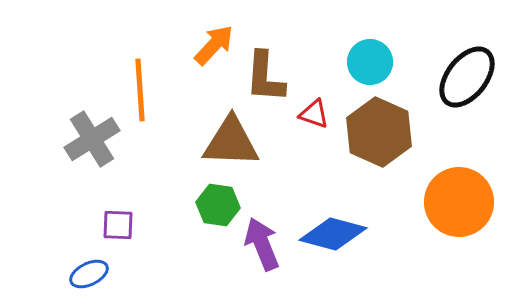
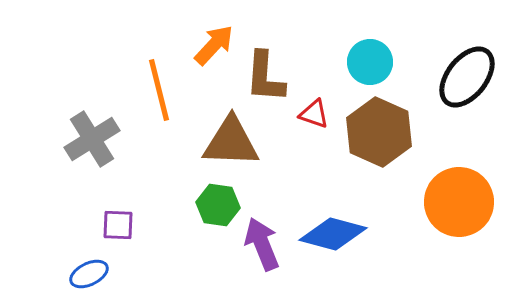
orange line: moved 19 px right; rotated 10 degrees counterclockwise
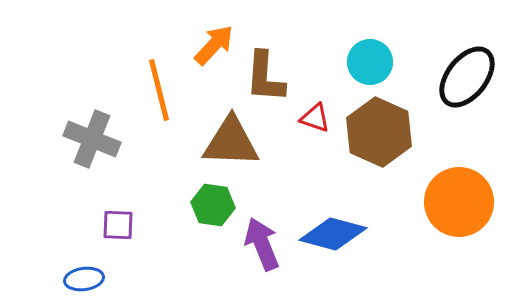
red triangle: moved 1 px right, 4 px down
gray cross: rotated 36 degrees counterclockwise
green hexagon: moved 5 px left
blue ellipse: moved 5 px left, 5 px down; rotated 18 degrees clockwise
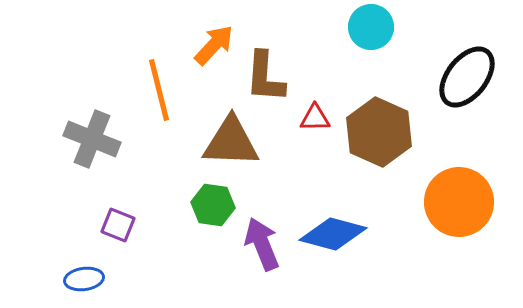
cyan circle: moved 1 px right, 35 px up
red triangle: rotated 20 degrees counterclockwise
purple square: rotated 20 degrees clockwise
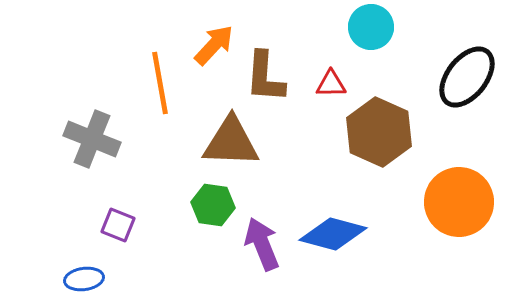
orange line: moved 1 px right, 7 px up; rotated 4 degrees clockwise
red triangle: moved 16 px right, 34 px up
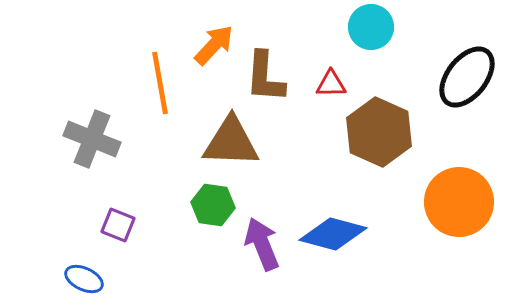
blue ellipse: rotated 33 degrees clockwise
